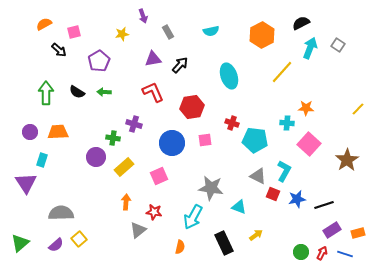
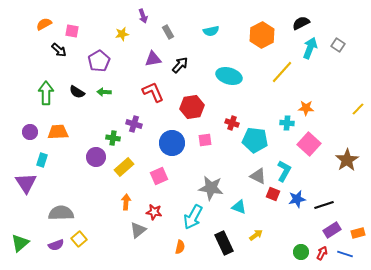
pink square at (74, 32): moved 2 px left, 1 px up; rotated 24 degrees clockwise
cyan ellipse at (229, 76): rotated 55 degrees counterclockwise
purple semicircle at (56, 245): rotated 21 degrees clockwise
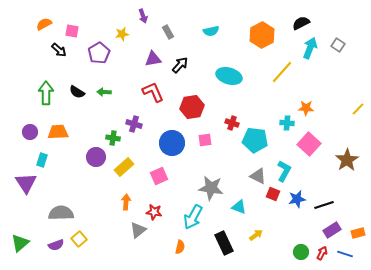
purple pentagon at (99, 61): moved 8 px up
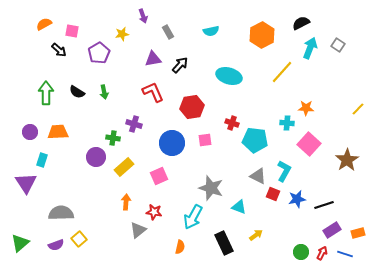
green arrow at (104, 92): rotated 104 degrees counterclockwise
gray star at (211, 188): rotated 10 degrees clockwise
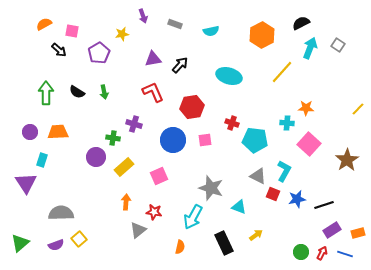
gray rectangle at (168, 32): moved 7 px right, 8 px up; rotated 40 degrees counterclockwise
blue circle at (172, 143): moved 1 px right, 3 px up
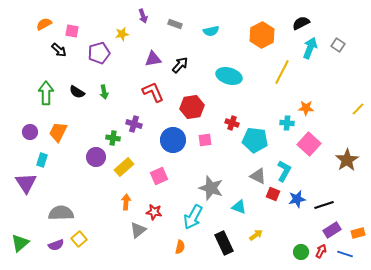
purple pentagon at (99, 53): rotated 15 degrees clockwise
yellow line at (282, 72): rotated 15 degrees counterclockwise
orange trapezoid at (58, 132): rotated 60 degrees counterclockwise
red arrow at (322, 253): moved 1 px left, 2 px up
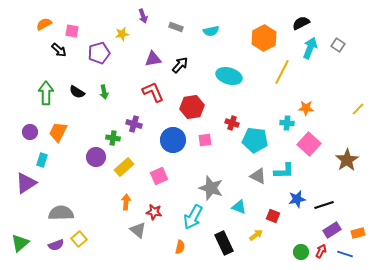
gray rectangle at (175, 24): moved 1 px right, 3 px down
orange hexagon at (262, 35): moved 2 px right, 3 px down
cyan L-shape at (284, 171): rotated 60 degrees clockwise
purple triangle at (26, 183): rotated 30 degrees clockwise
red square at (273, 194): moved 22 px down
gray triangle at (138, 230): rotated 42 degrees counterclockwise
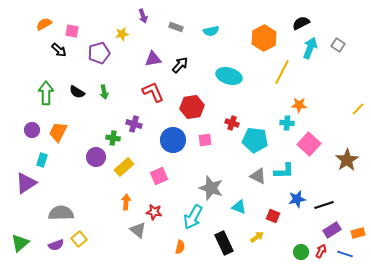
orange star at (306, 108): moved 7 px left, 3 px up
purple circle at (30, 132): moved 2 px right, 2 px up
yellow arrow at (256, 235): moved 1 px right, 2 px down
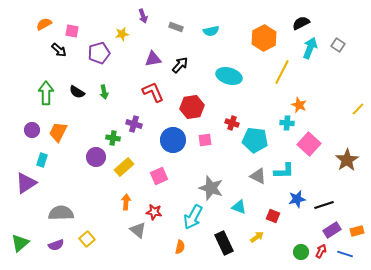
orange star at (299, 105): rotated 21 degrees clockwise
orange rectangle at (358, 233): moved 1 px left, 2 px up
yellow square at (79, 239): moved 8 px right
